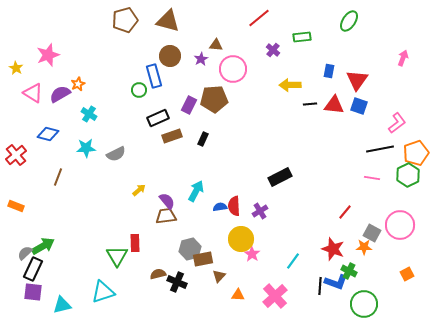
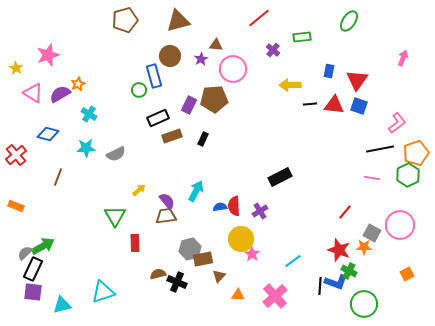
brown triangle at (168, 21): moved 10 px right; rotated 30 degrees counterclockwise
red star at (333, 249): moved 6 px right, 1 px down
green triangle at (117, 256): moved 2 px left, 40 px up
cyan line at (293, 261): rotated 18 degrees clockwise
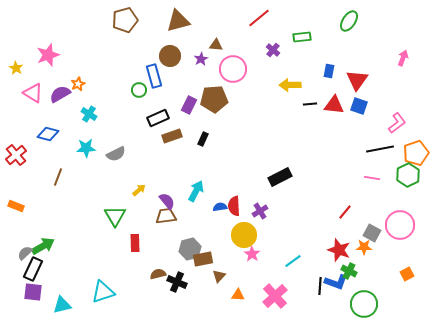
yellow circle at (241, 239): moved 3 px right, 4 px up
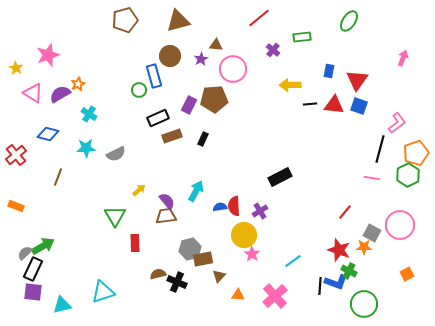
black line at (380, 149): rotated 64 degrees counterclockwise
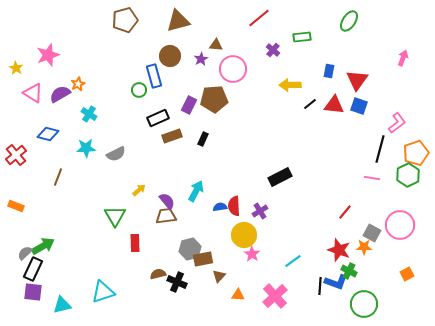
black line at (310, 104): rotated 32 degrees counterclockwise
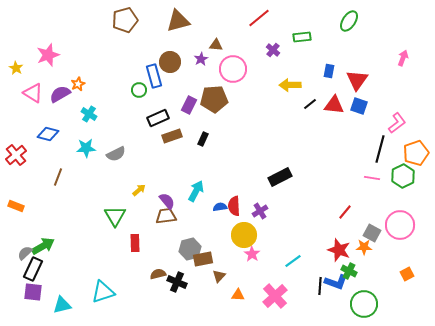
brown circle at (170, 56): moved 6 px down
green hexagon at (408, 175): moved 5 px left, 1 px down
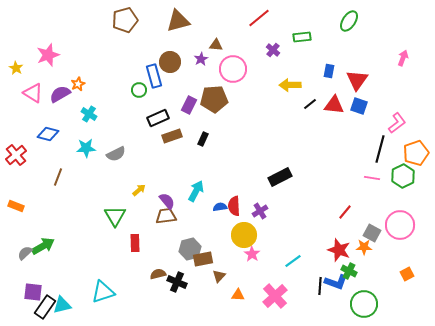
black rectangle at (33, 269): moved 12 px right, 38 px down; rotated 10 degrees clockwise
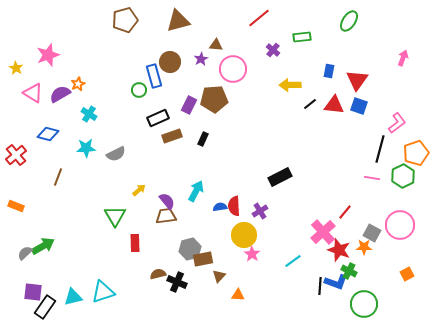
pink cross at (275, 296): moved 48 px right, 64 px up
cyan triangle at (62, 305): moved 11 px right, 8 px up
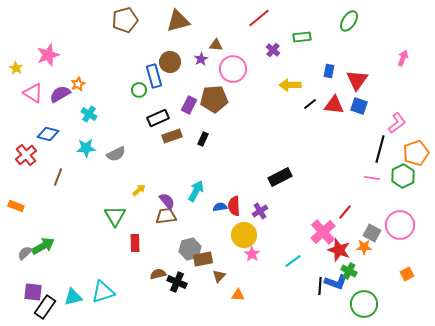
red cross at (16, 155): moved 10 px right
